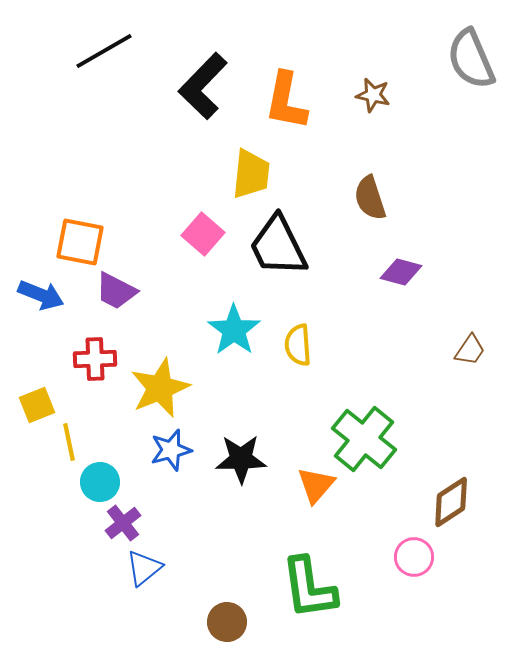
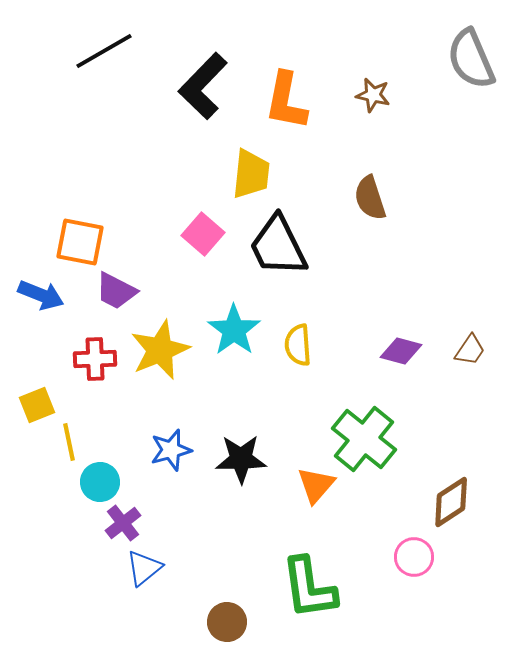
purple diamond: moved 79 px down
yellow star: moved 38 px up
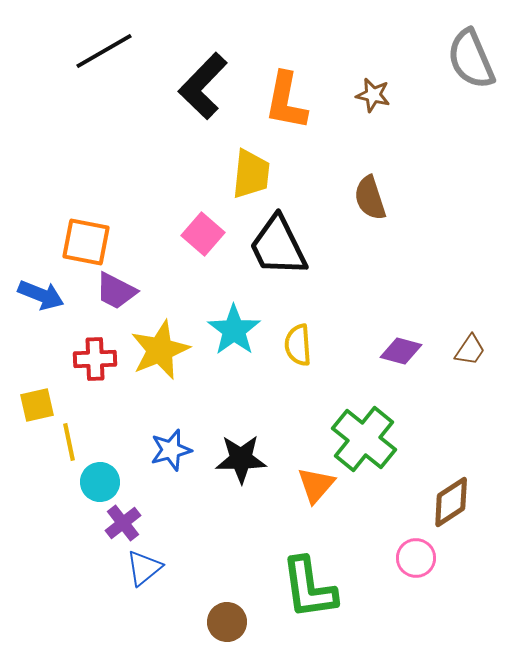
orange square: moved 6 px right
yellow square: rotated 9 degrees clockwise
pink circle: moved 2 px right, 1 px down
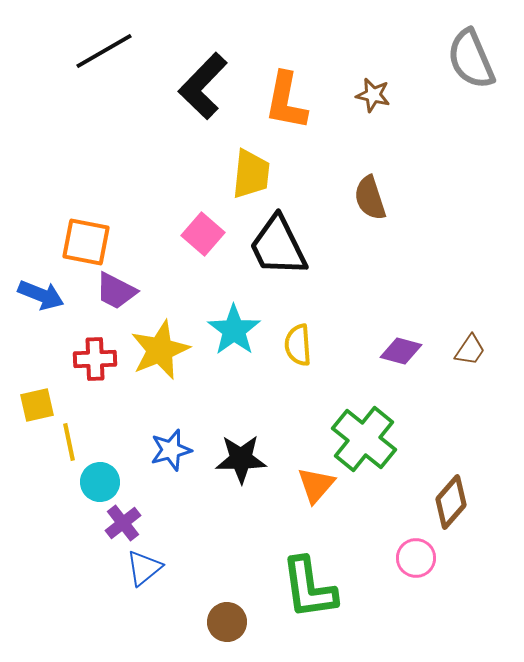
brown diamond: rotated 16 degrees counterclockwise
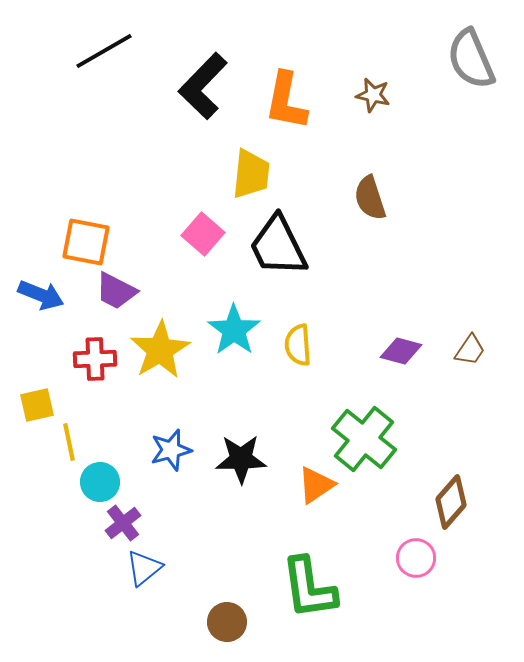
yellow star: rotated 8 degrees counterclockwise
orange triangle: rotated 15 degrees clockwise
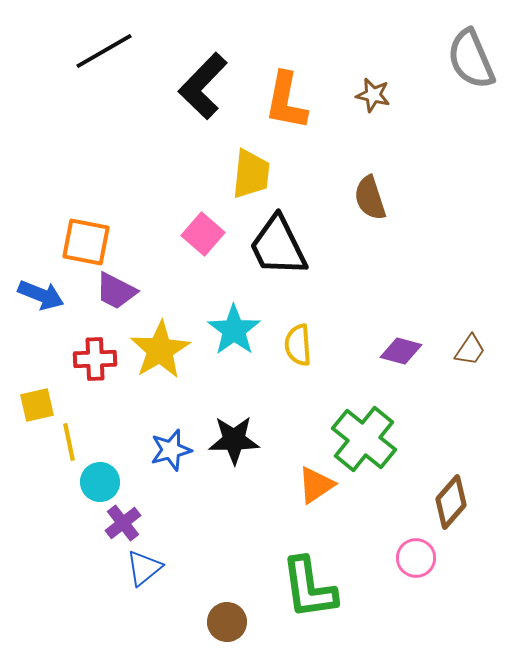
black star: moved 7 px left, 19 px up
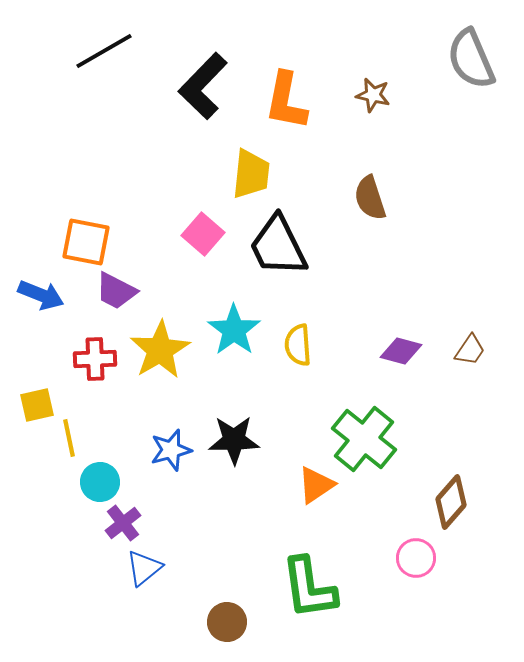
yellow line: moved 4 px up
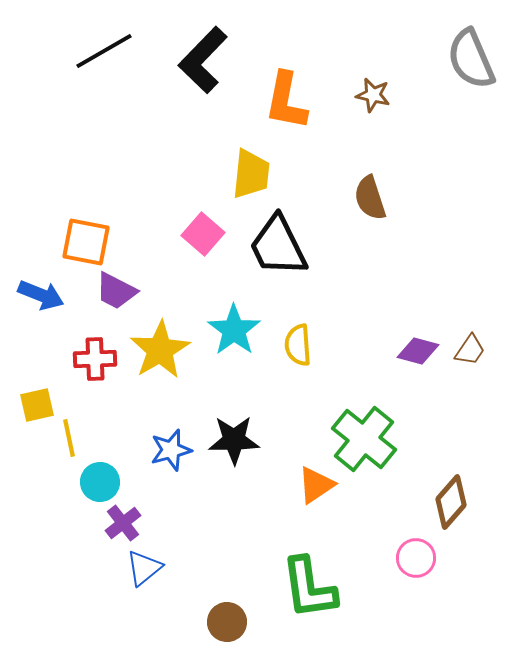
black L-shape: moved 26 px up
purple diamond: moved 17 px right
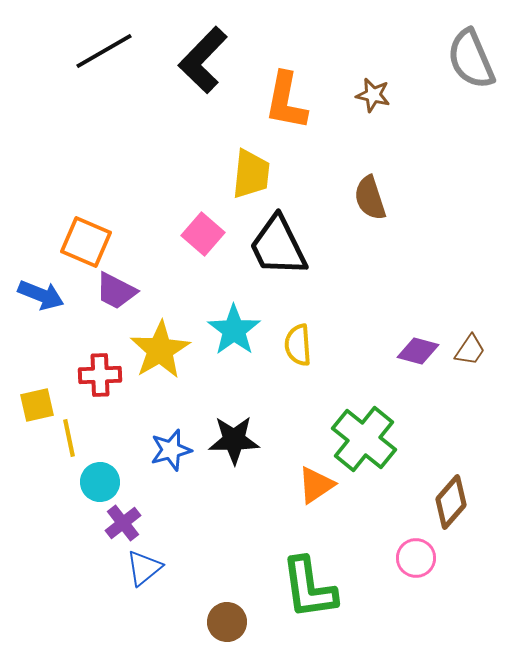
orange square: rotated 12 degrees clockwise
red cross: moved 5 px right, 16 px down
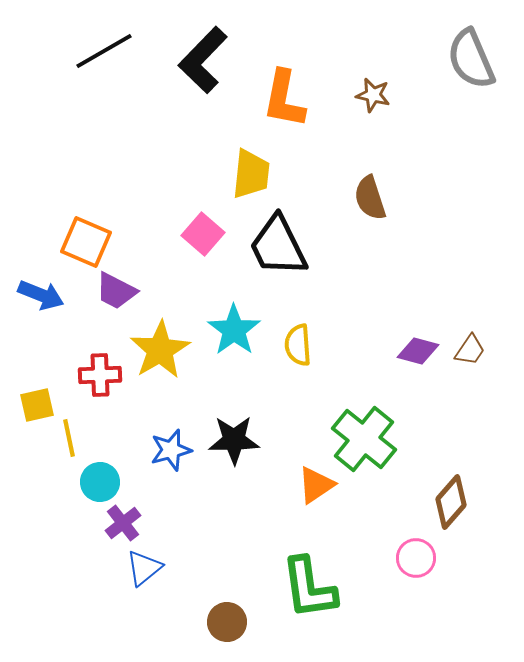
orange L-shape: moved 2 px left, 2 px up
